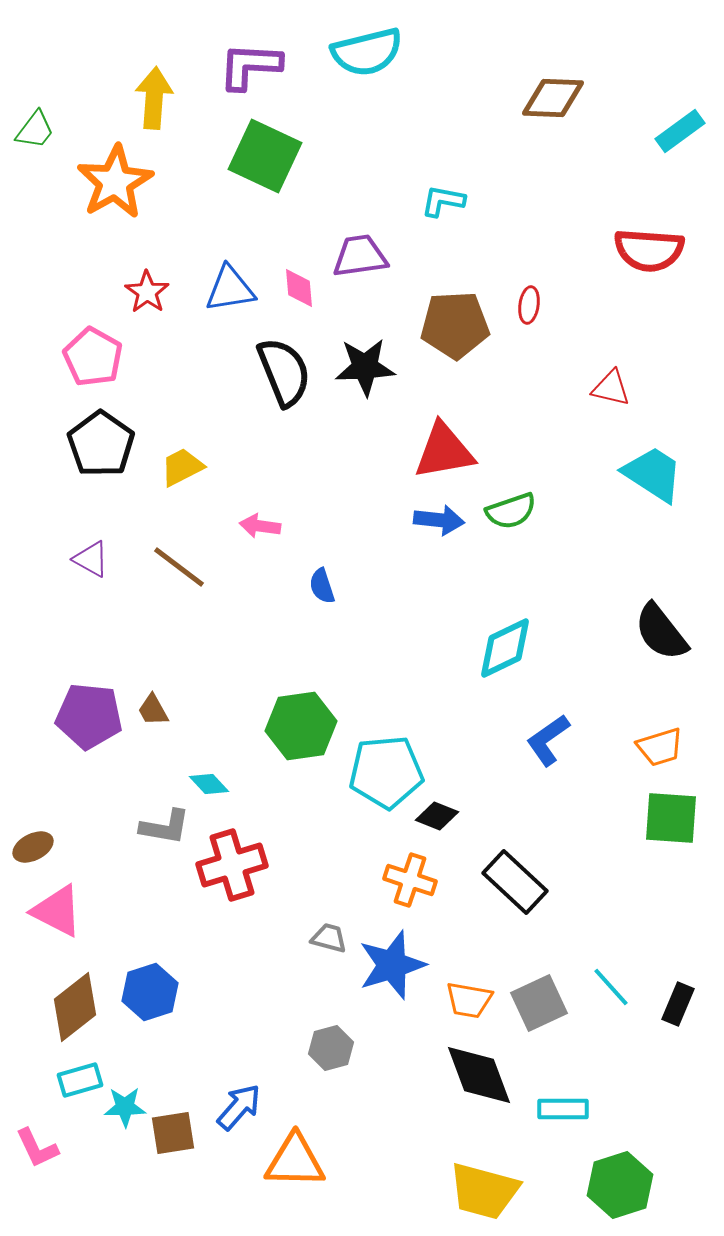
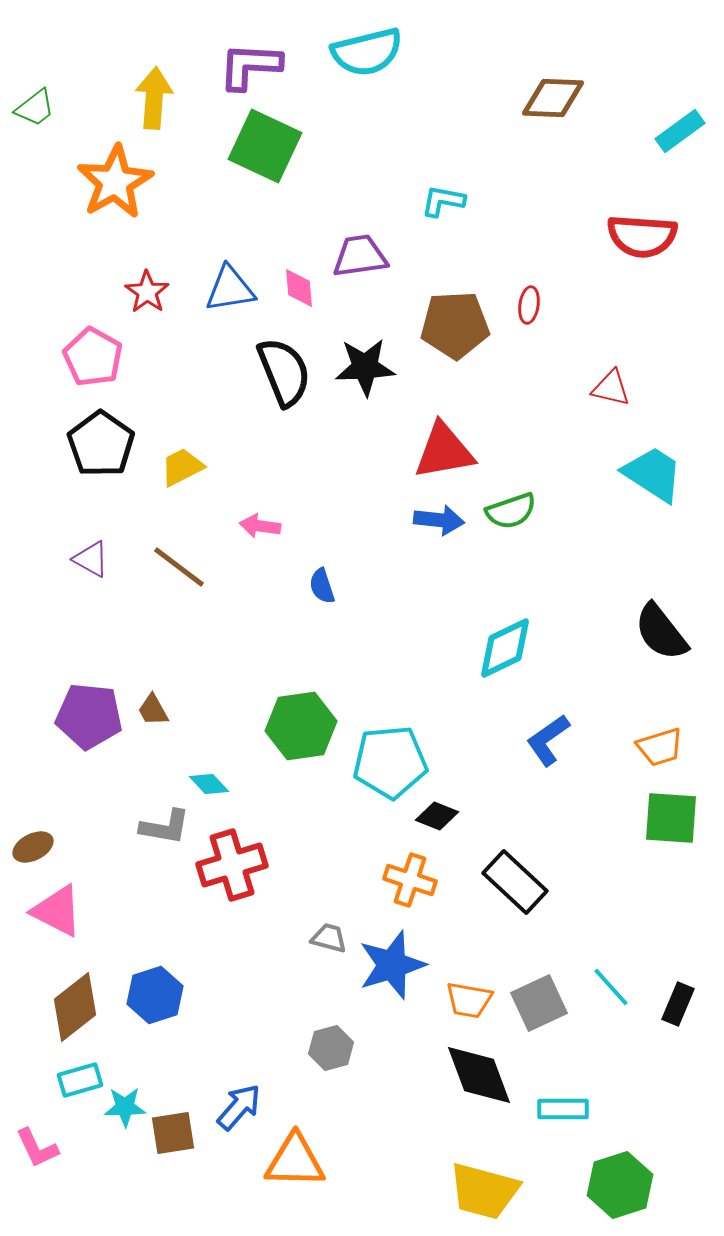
green trapezoid at (35, 130): moved 22 px up; rotated 15 degrees clockwise
green square at (265, 156): moved 10 px up
red semicircle at (649, 250): moved 7 px left, 14 px up
cyan pentagon at (386, 772): moved 4 px right, 10 px up
blue hexagon at (150, 992): moved 5 px right, 3 px down
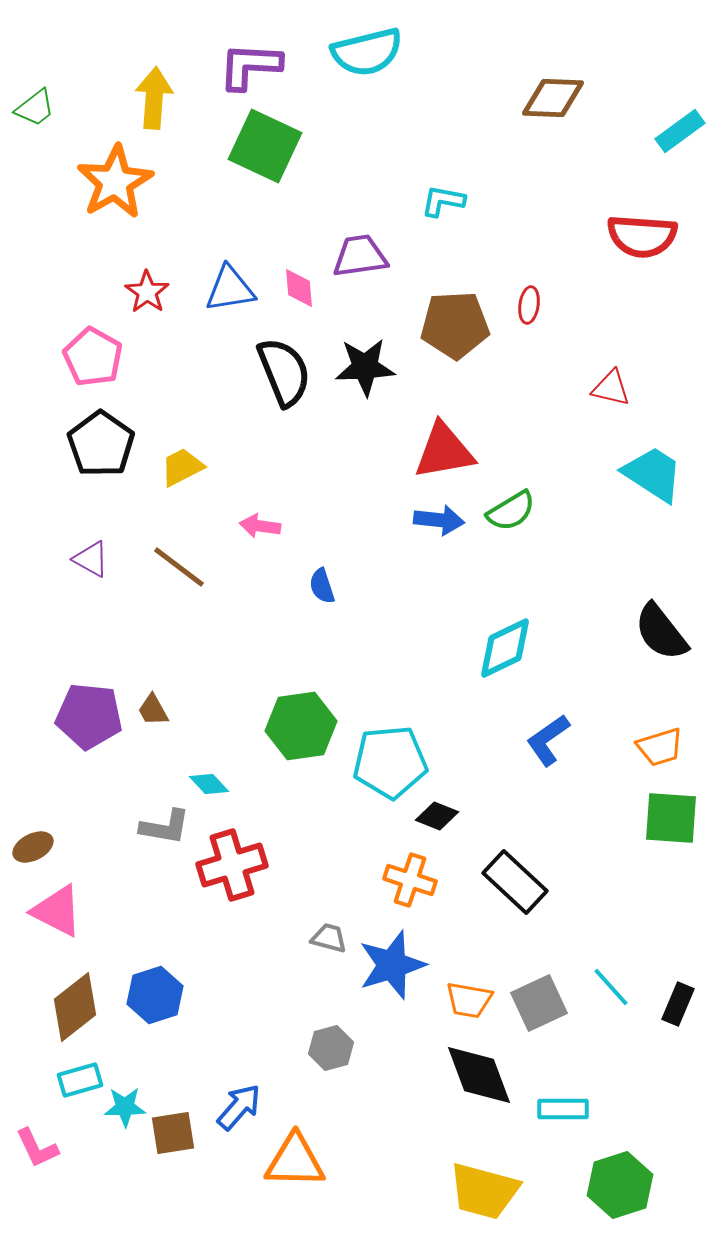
green semicircle at (511, 511): rotated 12 degrees counterclockwise
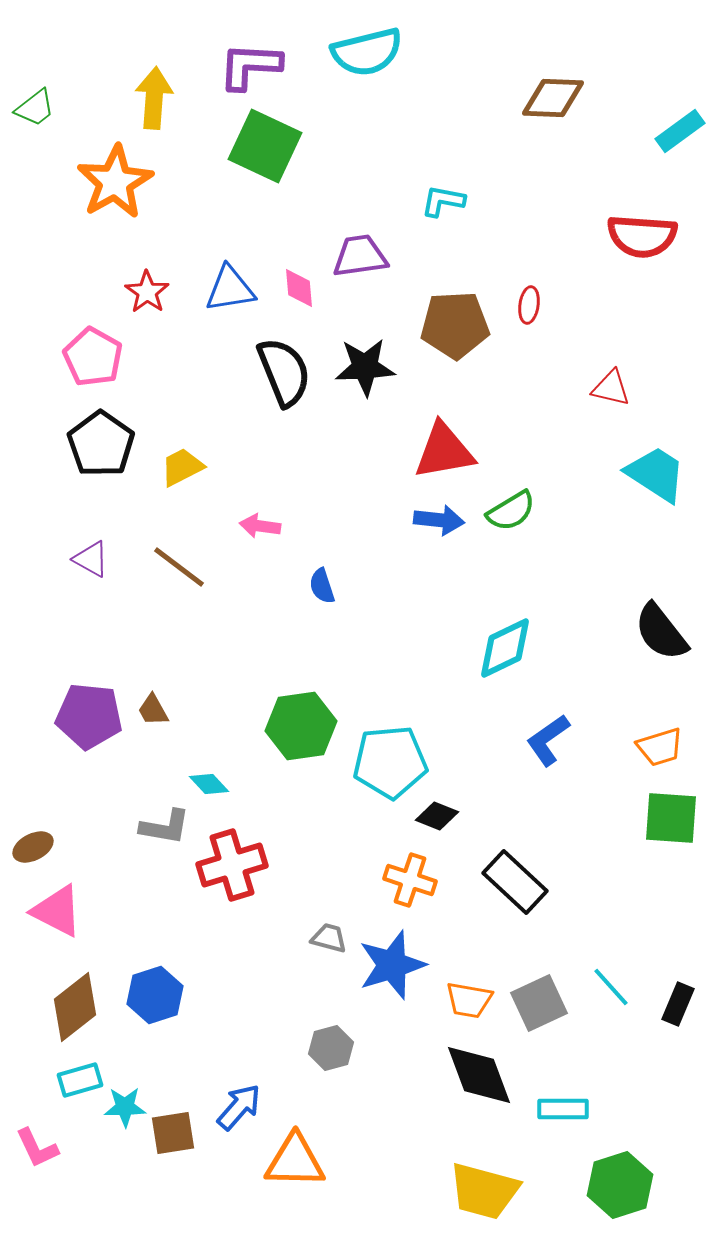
cyan trapezoid at (653, 474): moved 3 px right
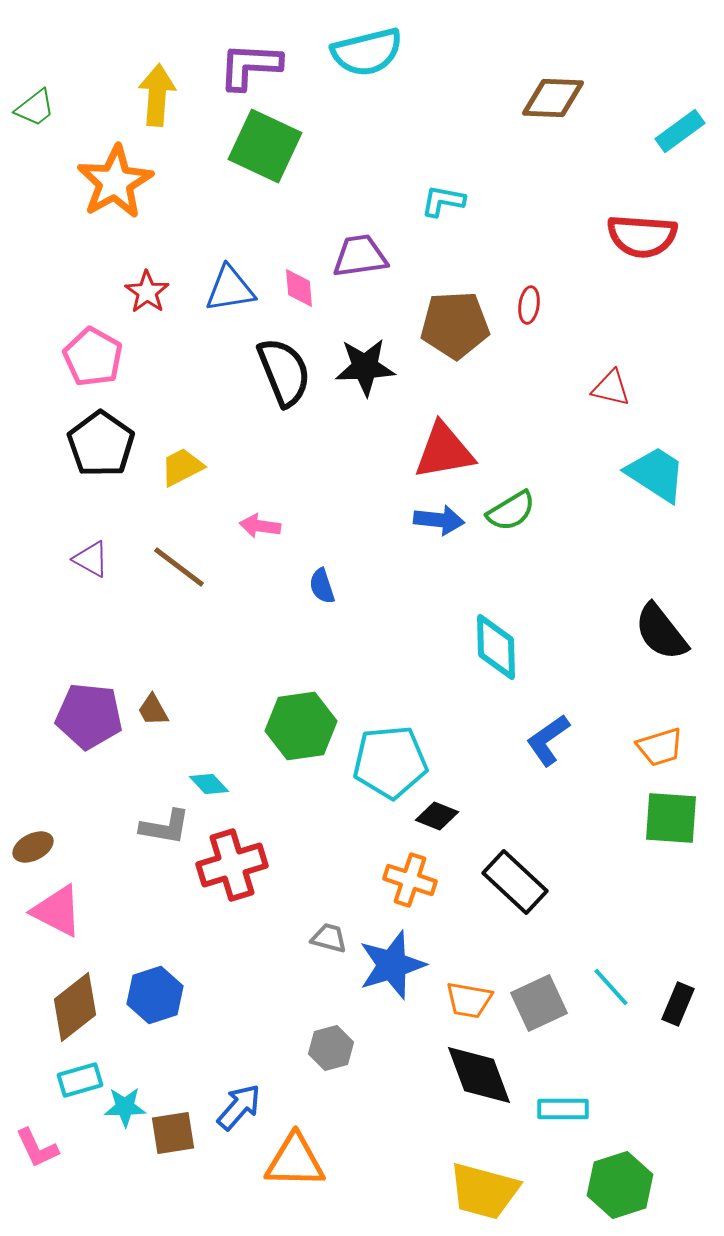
yellow arrow at (154, 98): moved 3 px right, 3 px up
cyan diamond at (505, 648): moved 9 px left, 1 px up; rotated 66 degrees counterclockwise
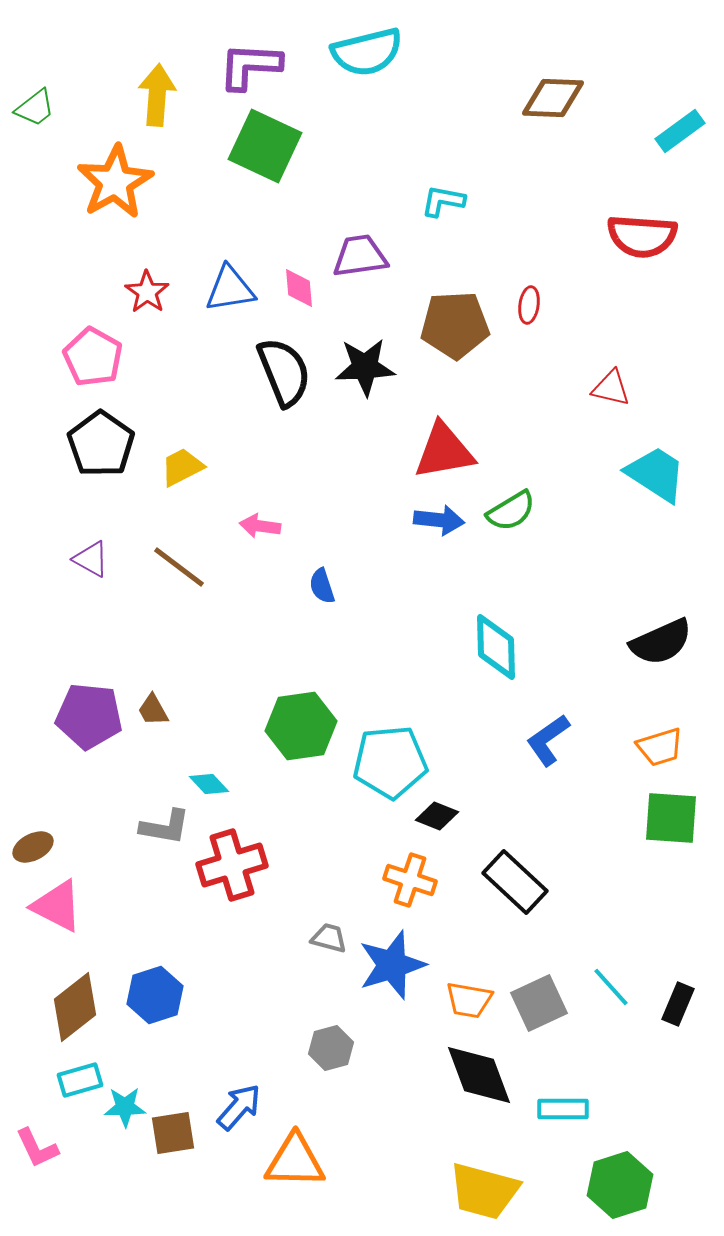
black semicircle at (661, 632): moved 10 px down; rotated 76 degrees counterclockwise
pink triangle at (57, 911): moved 5 px up
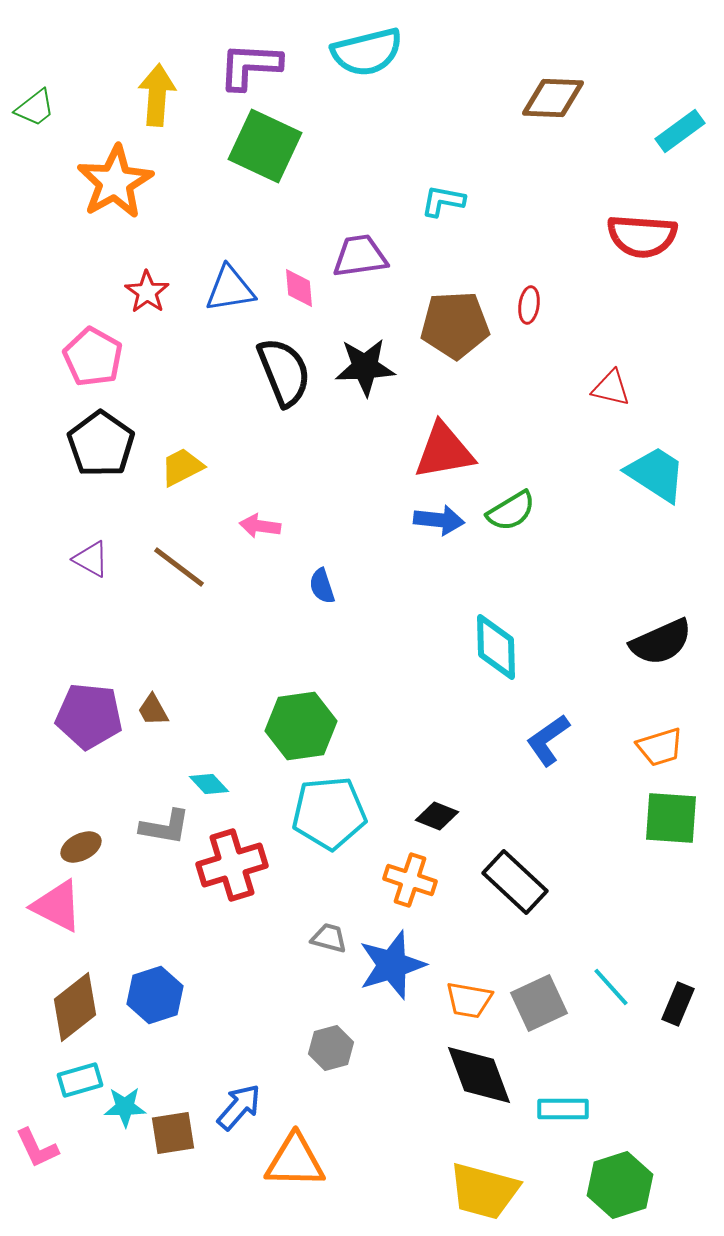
cyan pentagon at (390, 762): moved 61 px left, 51 px down
brown ellipse at (33, 847): moved 48 px right
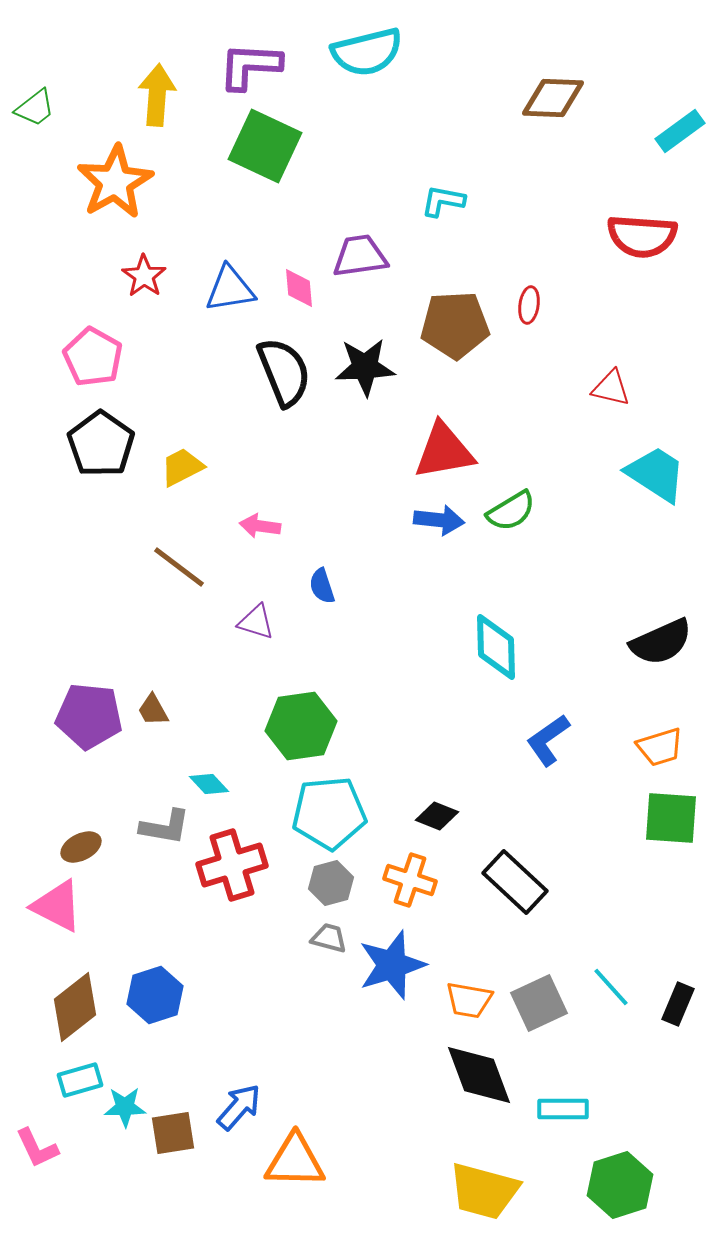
red star at (147, 292): moved 3 px left, 16 px up
purple triangle at (91, 559): moved 165 px right, 63 px down; rotated 12 degrees counterclockwise
gray hexagon at (331, 1048): moved 165 px up
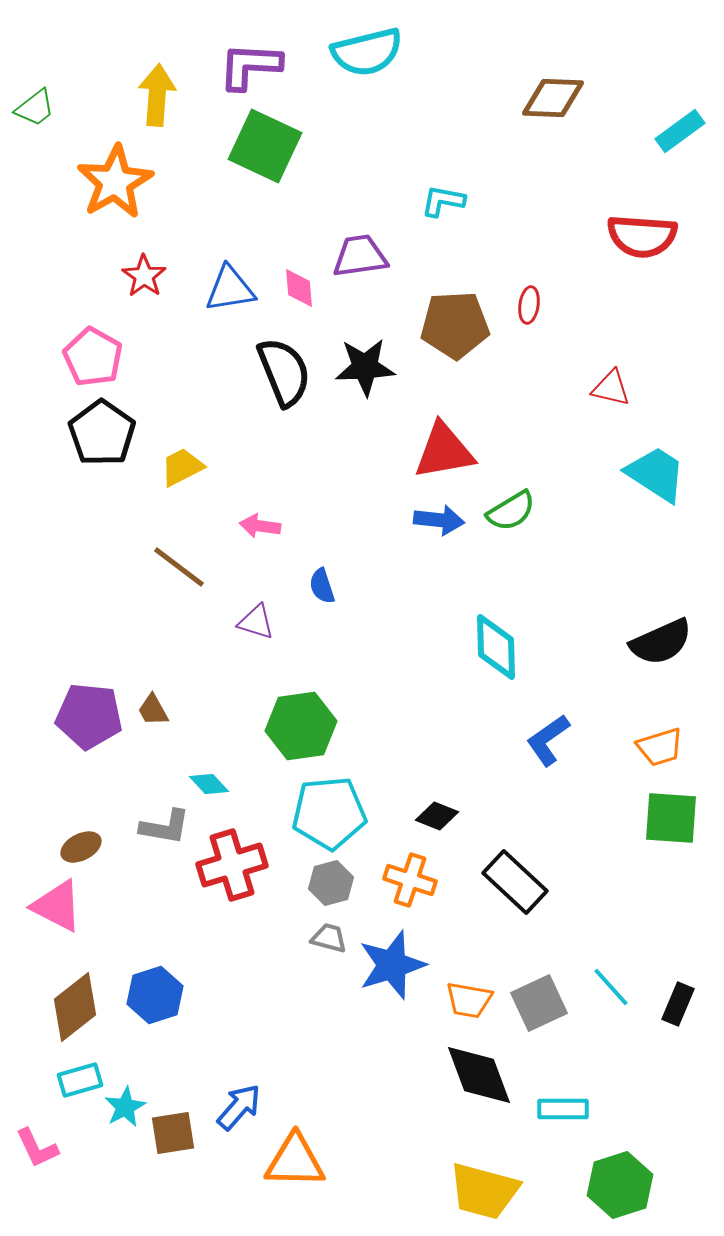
black pentagon at (101, 444): moved 1 px right, 11 px up
cyan star at (125, 1107): rotated 27 degrees counterclockwise
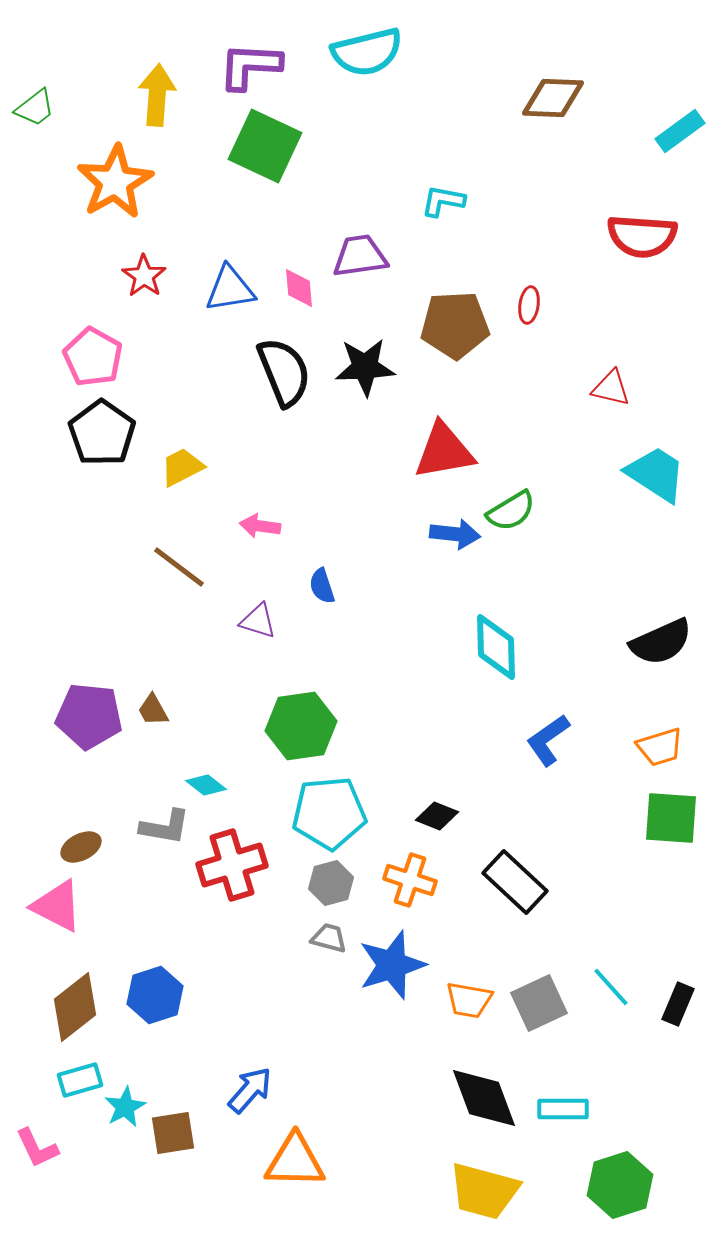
blue arrow at (439, 520): moved 16 px right, 14 px down
purple triangle at (256, 622): moved 2 px right, 1 px up
cyan diamond at (209, 784): moved 3 px left, 1 px down; rotated 9 degrees counterclockwise
black diamond at (479, 1075): moved 5 px right, 23 px down
blue arrow at (239, 1107): moved 11 px right, 17 px up
